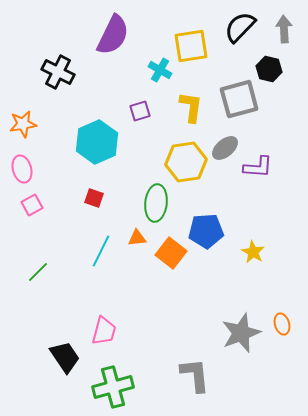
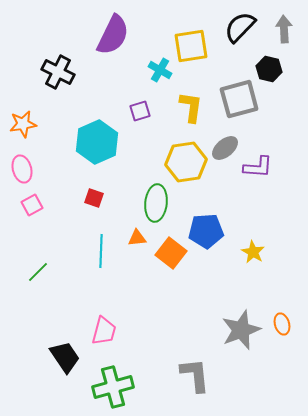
cyan line: rotated 24 degrees counterclockwise
gray star: moved 3 px up
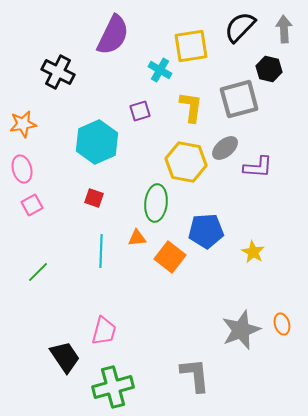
yellow hexagon: rotated 18 degrees clockwise
orange square: moved 1 px left, 4 px down
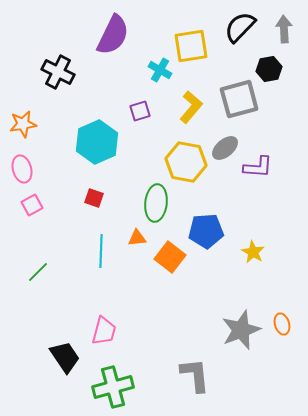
black hexagon: rotated 25 degrees counterclockwise
yellow L-shape: rotated 32 degrees clockwise
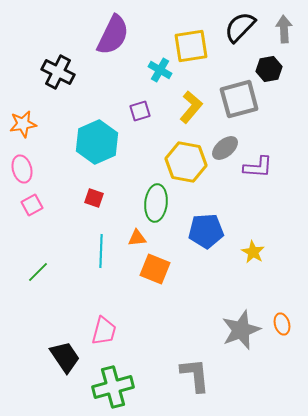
orange square: moved 15 px left, 12 px down; rotated 16 degrees counterclockwise
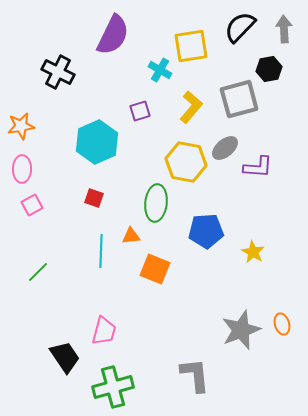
orange star: moved 2 px left, 2 px down
pink ellipse: rotated 16 degrees clockwise
orange triangle: moved 6 px left, 2 px up
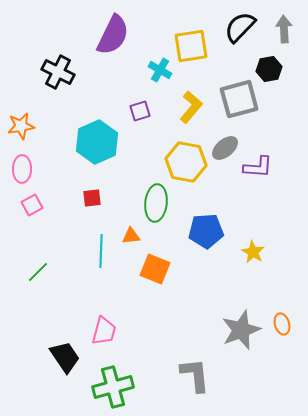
red square: moved 2 px left; rotated 24 degrees counterclockwise
